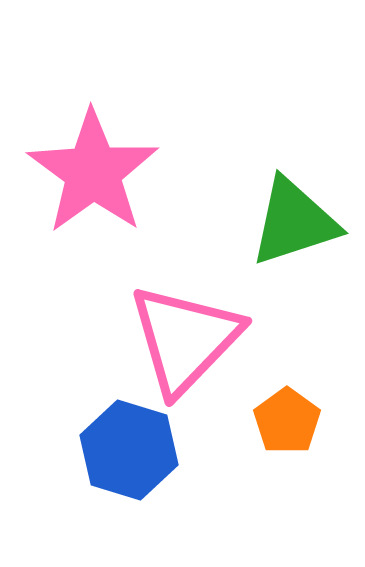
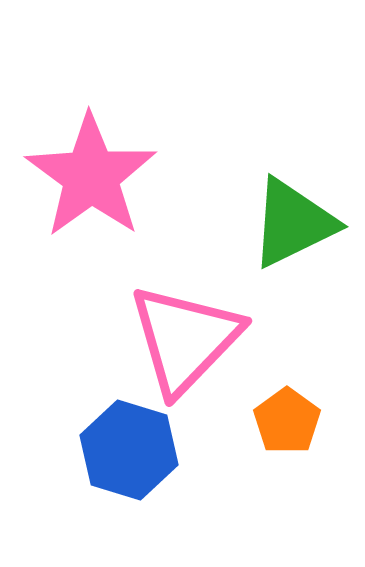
pink star: moved 2 px left, 4 px down
green triangle: moved 1 px left, 1 px down; rotated 8 degrees counterclockwise
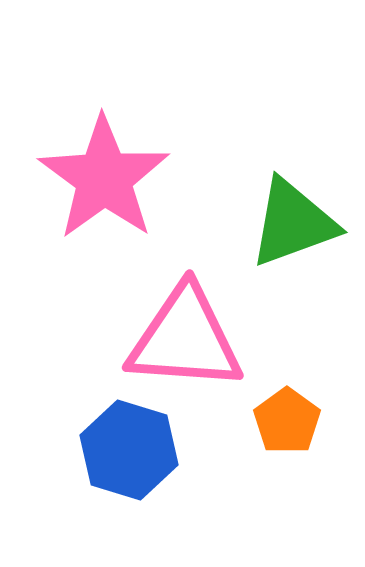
pink star: moved 13 px right, 2 px down
green triangle: rotated 6 degrees clockwise
pink triangle: rotated 50 degrees clockwise
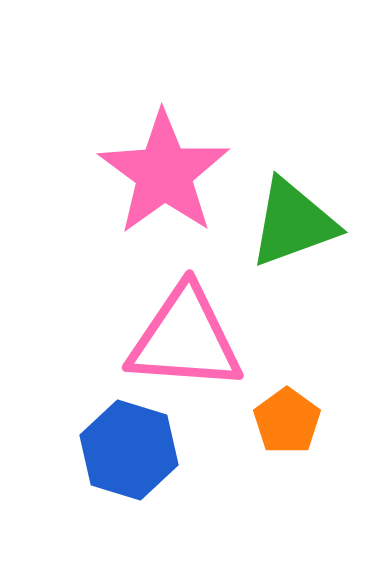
pink star: moved 60 px right, 5 px up
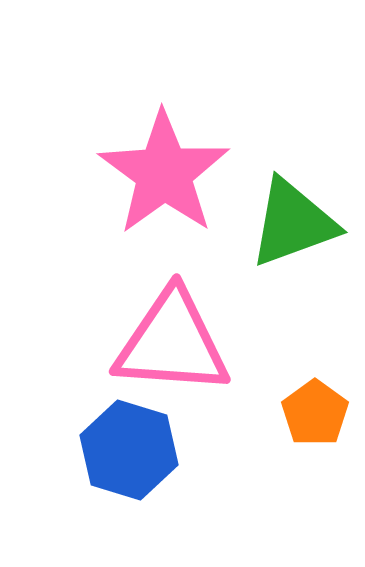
pink triangle: moved 13 px left, 4 px down
orange pentagon: moved 28 px right, 8 px up
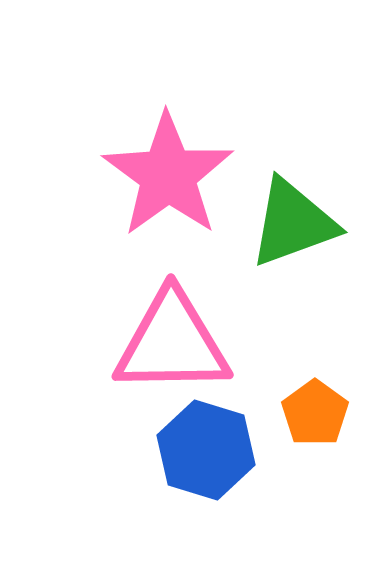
pink star: moved 4 px right, 2 px down
pink triangle: rotated 5 degrees counterclockwise
blue hexagon: moved 77 px right
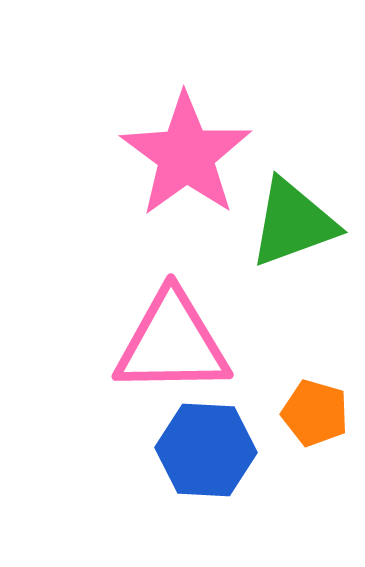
pink star: moved 18 px right, 20 px up
orange pentagon: rotated 20 degrees counterclockwise
blue hexagon: rotated 14 degrees counterclockwise
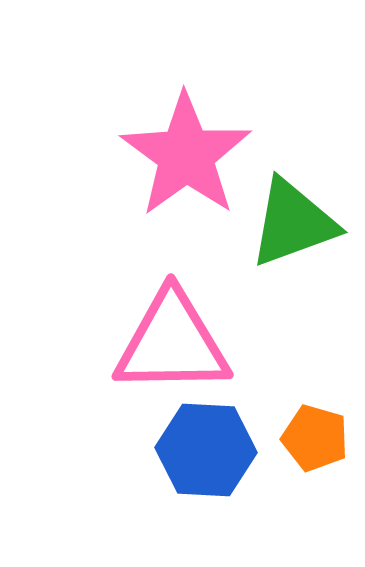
orange pentagon: moved 25 px down
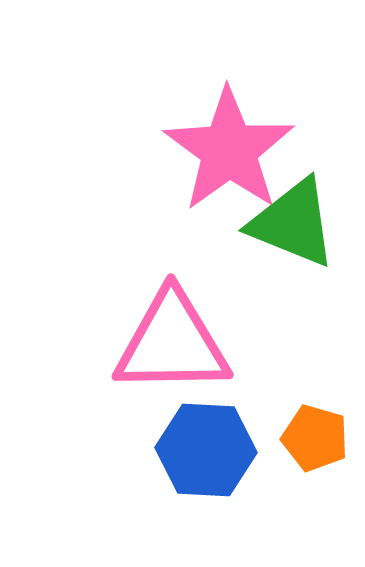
pink star: moved 43 px right, 5 px up
green triangle: rotated 42 degrees clockwise
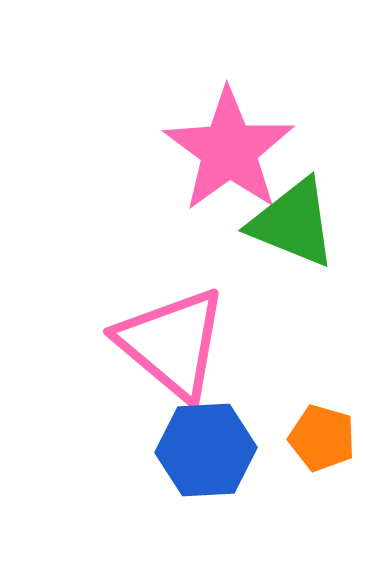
pink triangle: rotated 41 degrees clockwise
orange pentagon: moved 7 px right
blue hexagon: rotated 6 degrees counterclockwise
